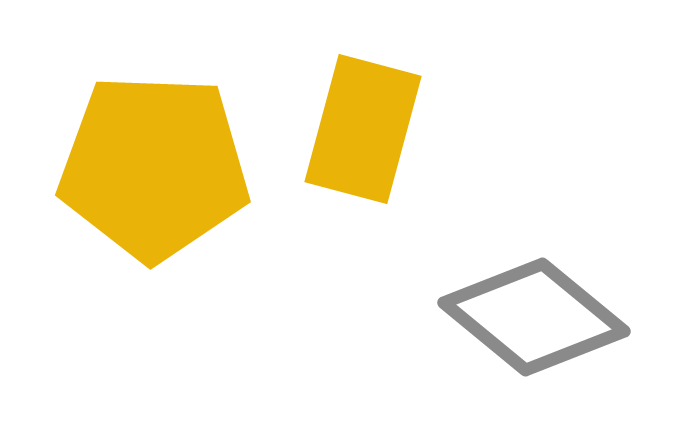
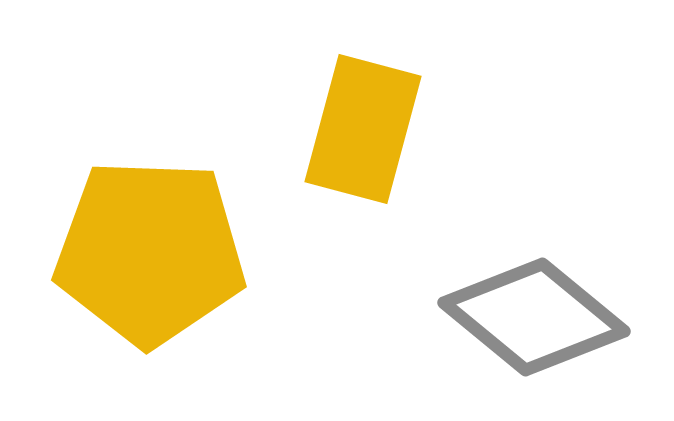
yellow pentagon: moved 4 px left, 85 px down
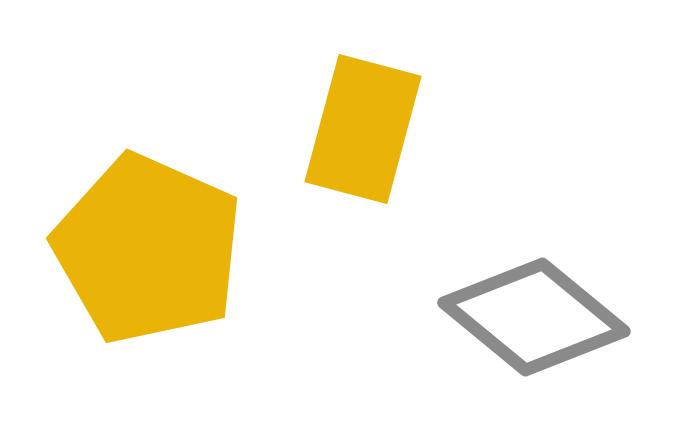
yellow pentagon: moved 2 px left, 3 px up; rotated 22 degrees clockwise
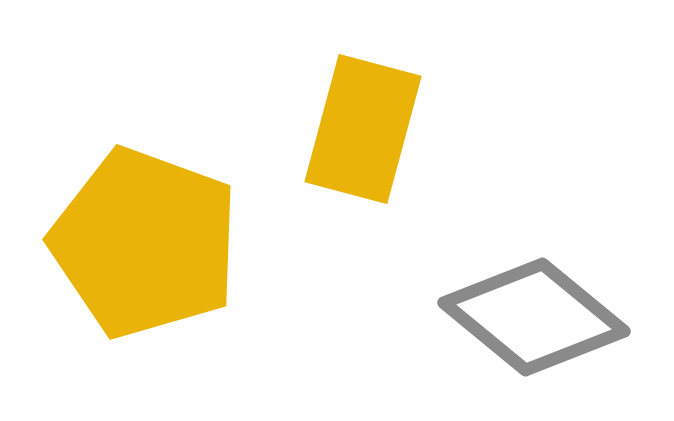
yellow pentagon: moved 3 px left, 6 px up; rotated 4 degrees counterclockwise
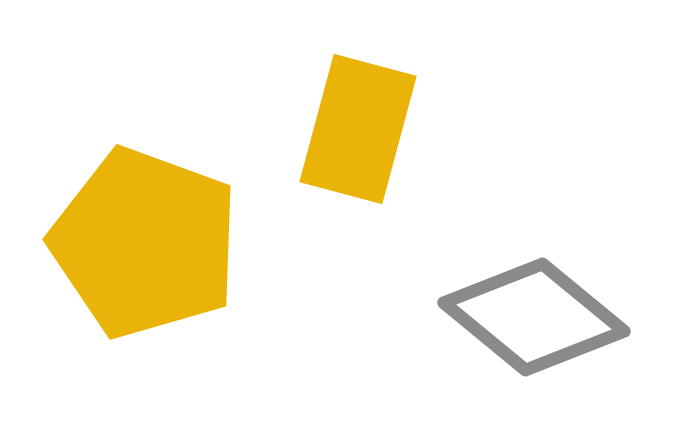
yellow rectangle: moved 5 px left
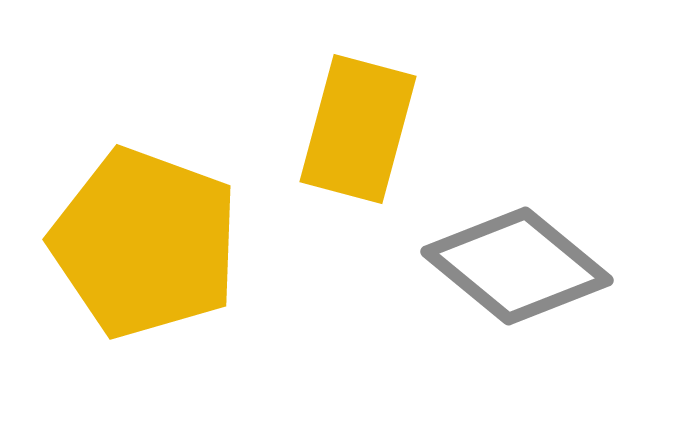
gray diamond: moved 17 px left, 51 px up
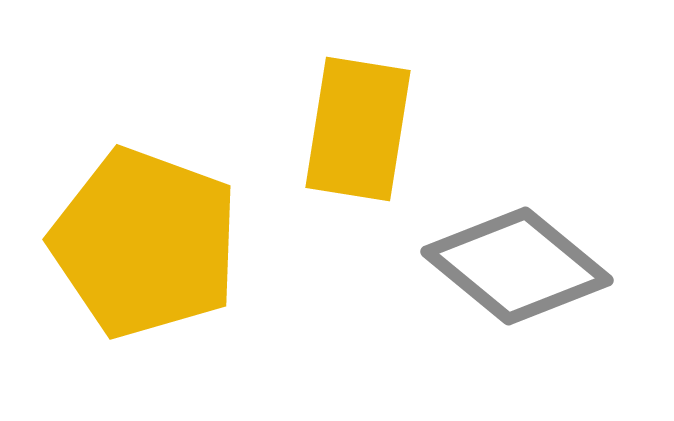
yellow rectangle: rotated 6 degrees counterclockwise
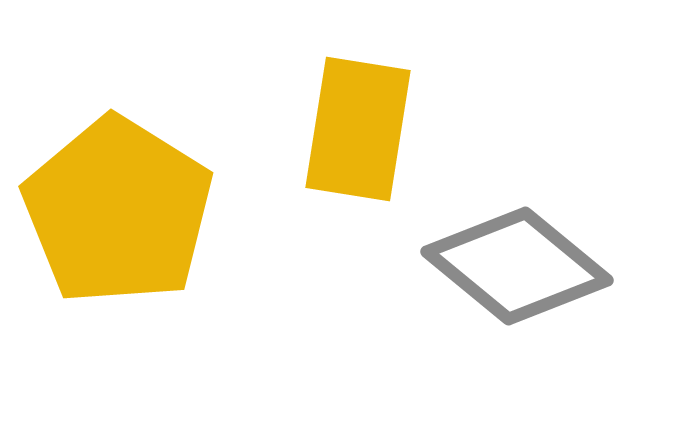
yellow pentagon: moved 27 px left, 32 px up; rotated 12 degrees clockwise
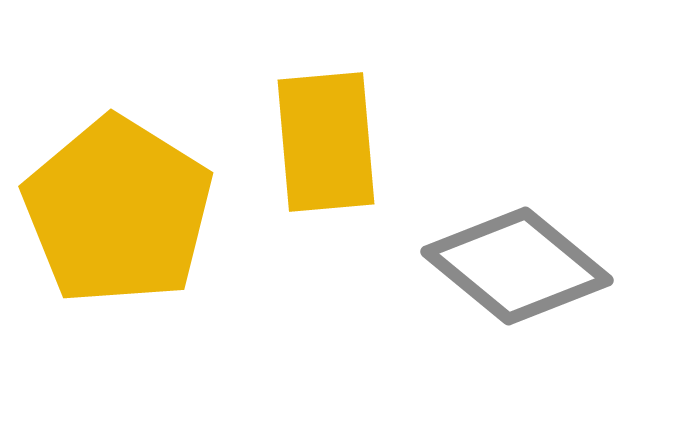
yellow rectangle: moved 32 px left, 13 px down; rotated 14 degrees counterclockwise
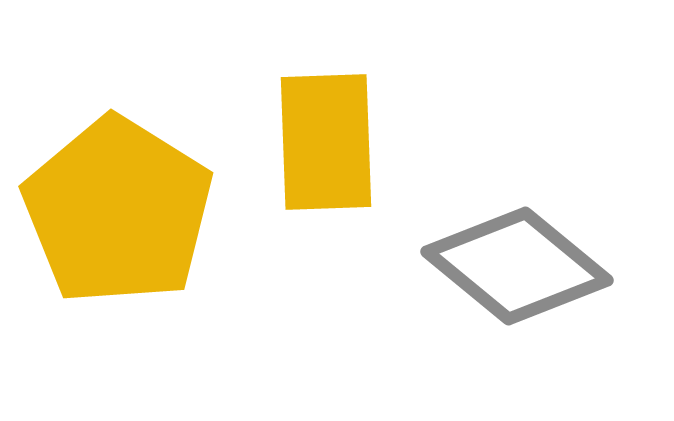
yellow rectangle: rotated 3 degrees clockwise
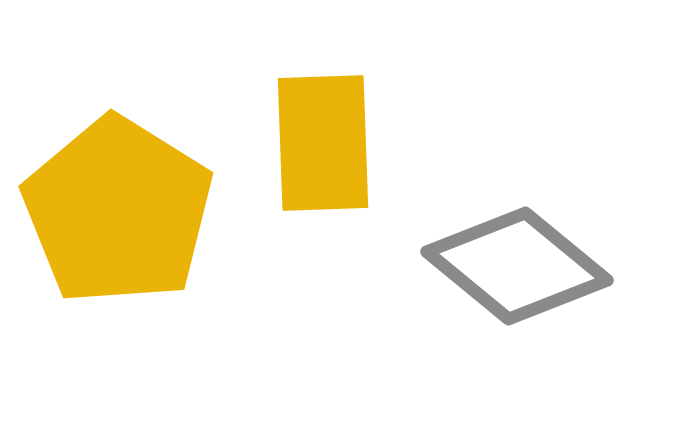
yellow rectangle: moved 3 px left, 1 px down
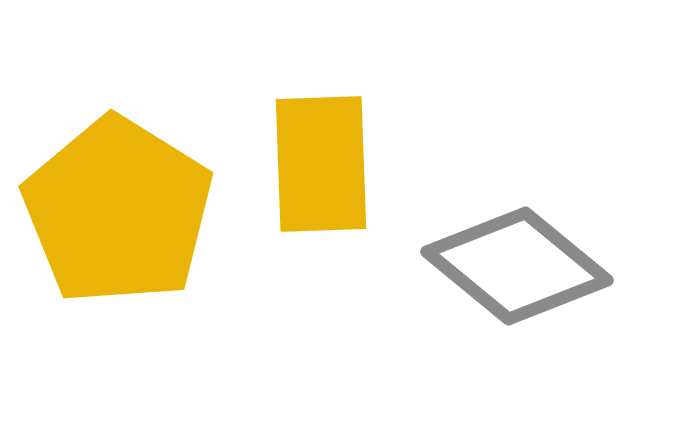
yellow rectangle: moved 2 px left, 21 px down
